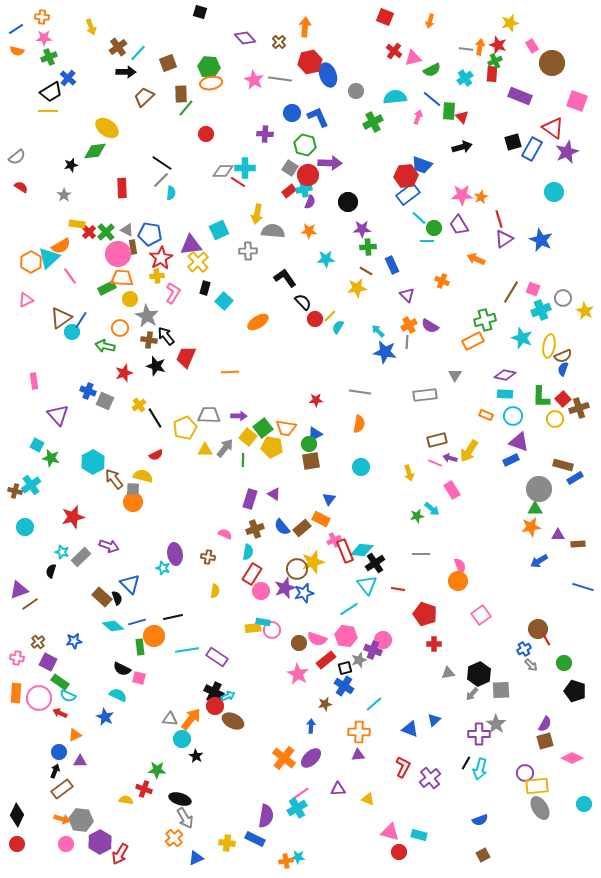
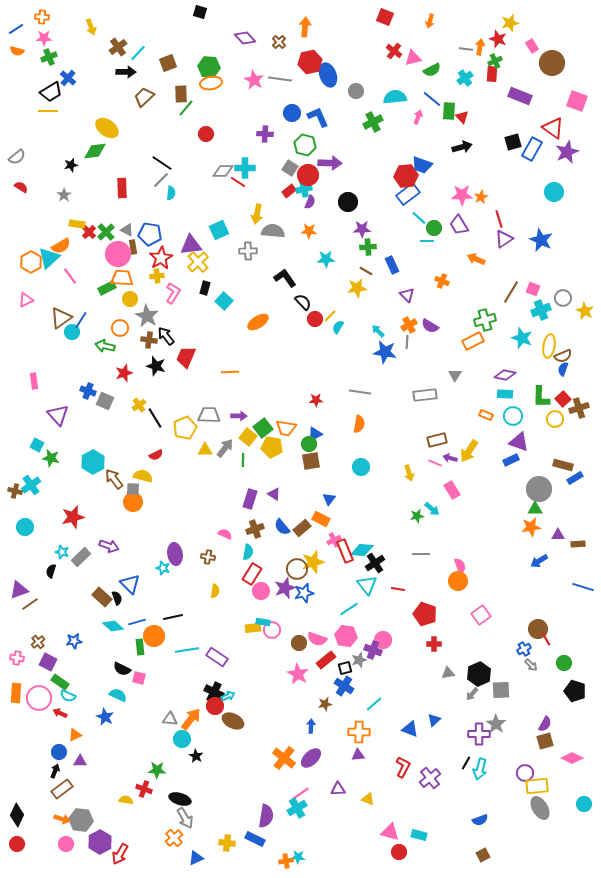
red star at (498, 45): moved 6 px up
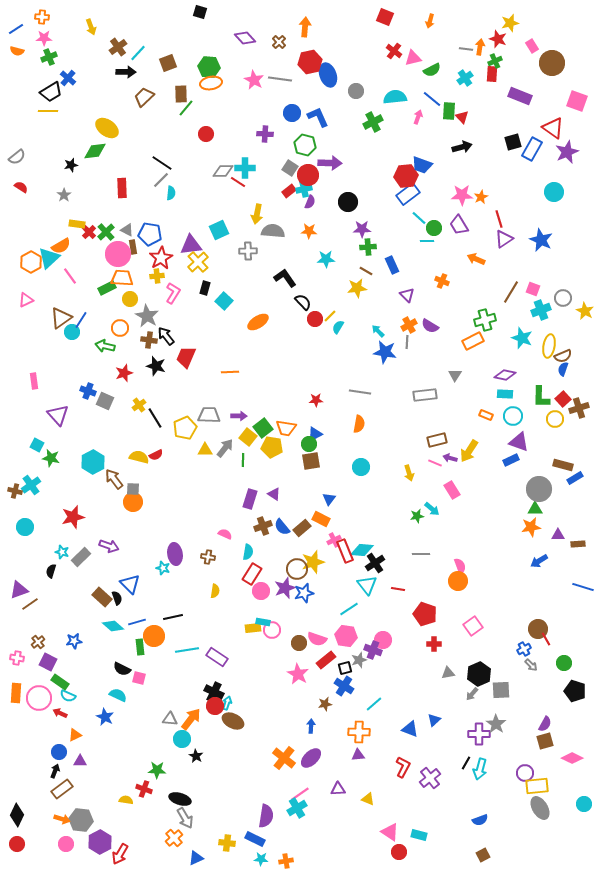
yellow semicircle at (143, 476): moved 4 px left, 19 px up
brown cross at (255, 529): moved 8 px right, 3 px up
pink square at (481, 615): moved 8 px left, 11 px down
cyan arrow at (228, 696): moved 1 px left, 7 px down; rotated 48 degrees counterclockwise
pink triangle at (390, 832): rotated 18 degrees clockwise
cyan star at (298, 857): moved 37 px left, 2 px down
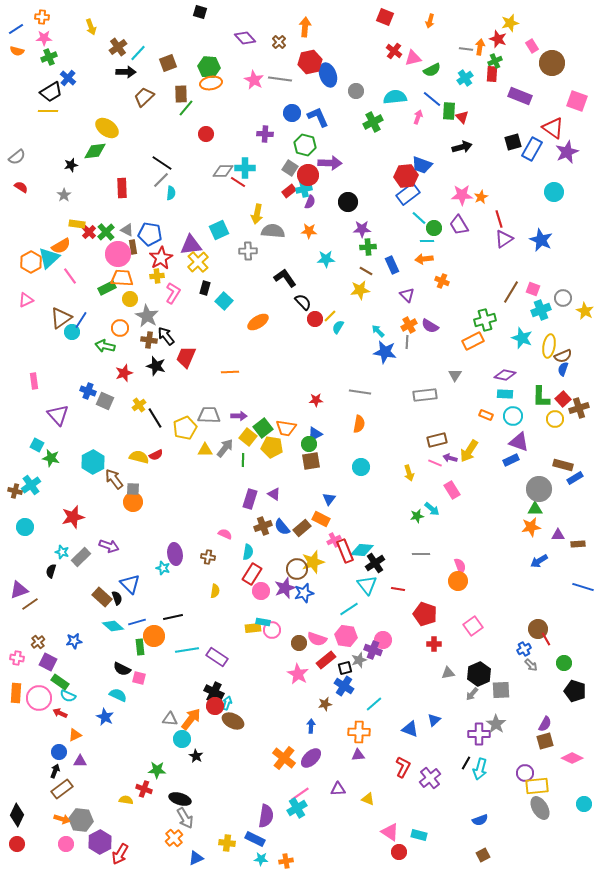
orange arrow at (476, 259): moved 52 px left; rotated 30 degrees counterclockwise
yellow star at (357, 288): moved 3 px right, 2 px down
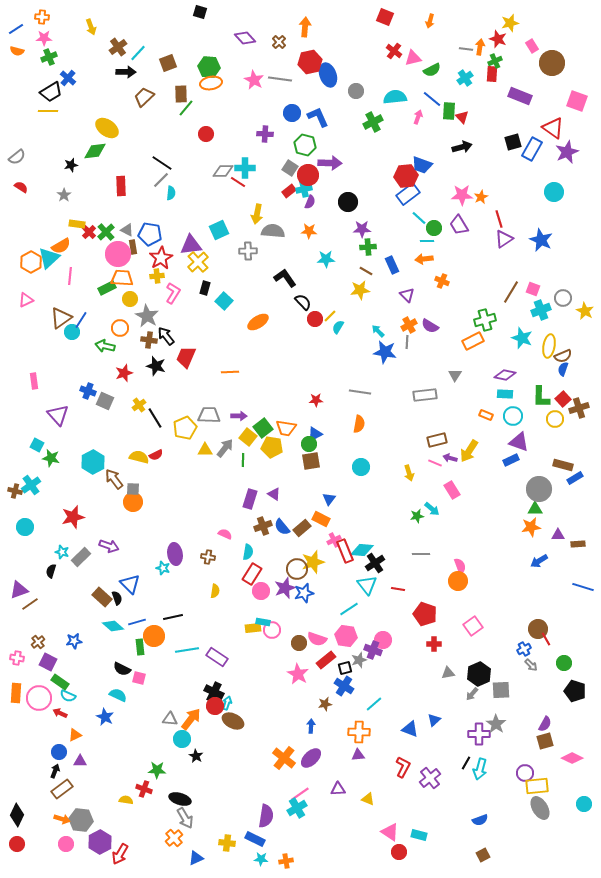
red rectangle at (122, 188): moved 1 px left, 2 px up
pink line at (70, 276): rotated 42 degrees clockwise
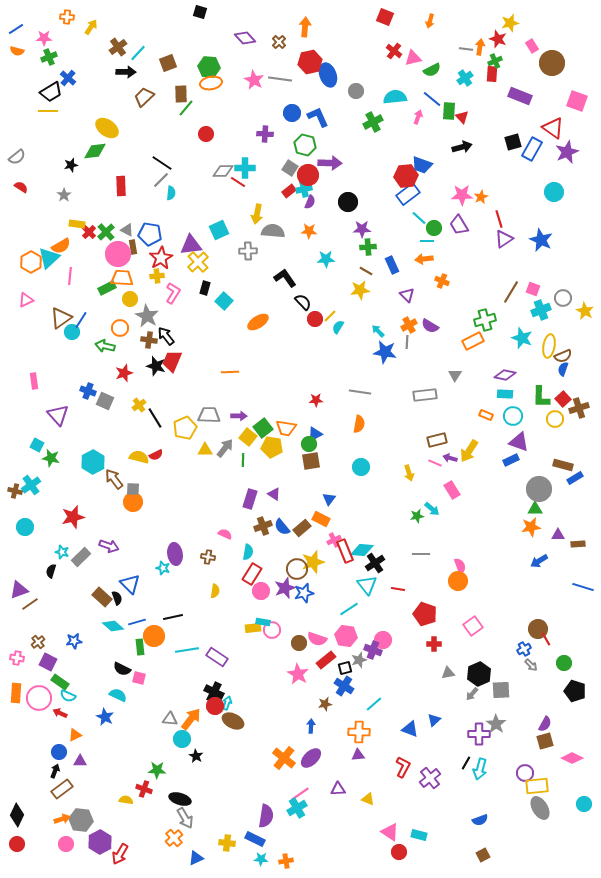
orange cross at (42, 17): moved 25 px right
yellow arrow at (91, 27): rotated 126 degrees counterclockwise
red trapezoid at (186, 357): moved 14 px left, 4 px down
orange arrow at (62, 819): rotated 35 degrees counterclockwise
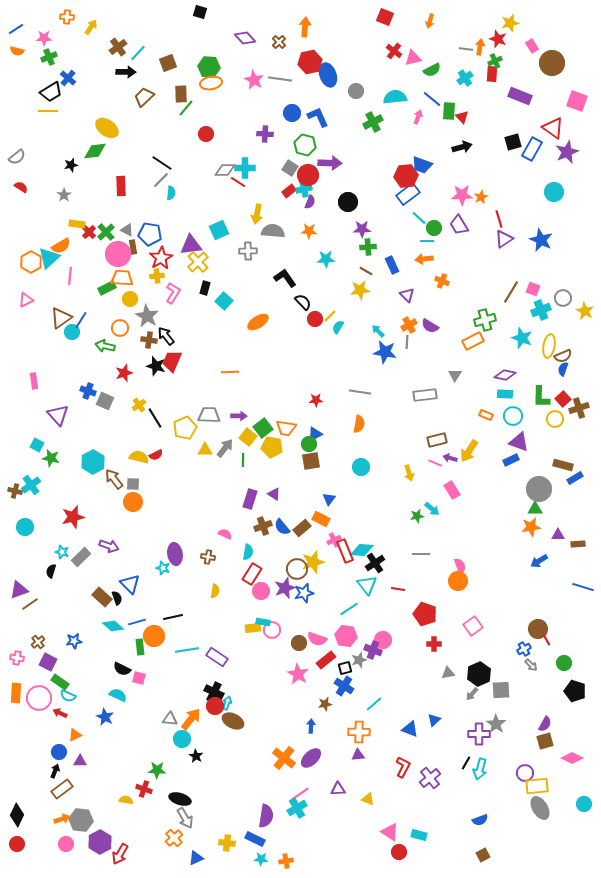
gray diamond at (223, 171): moved 2 px right, 1 px up
gray square at (133, 489): moved 5 px up
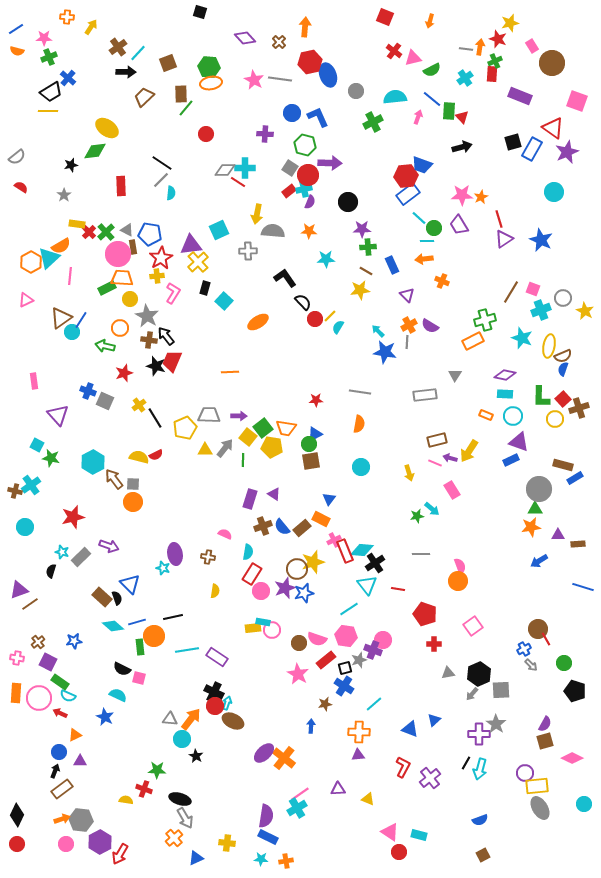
purple ellipse at (311, 758): moved 47 px left, 5 px up
blue rectangle at (255, 839): moved 13 px right, 2 px up
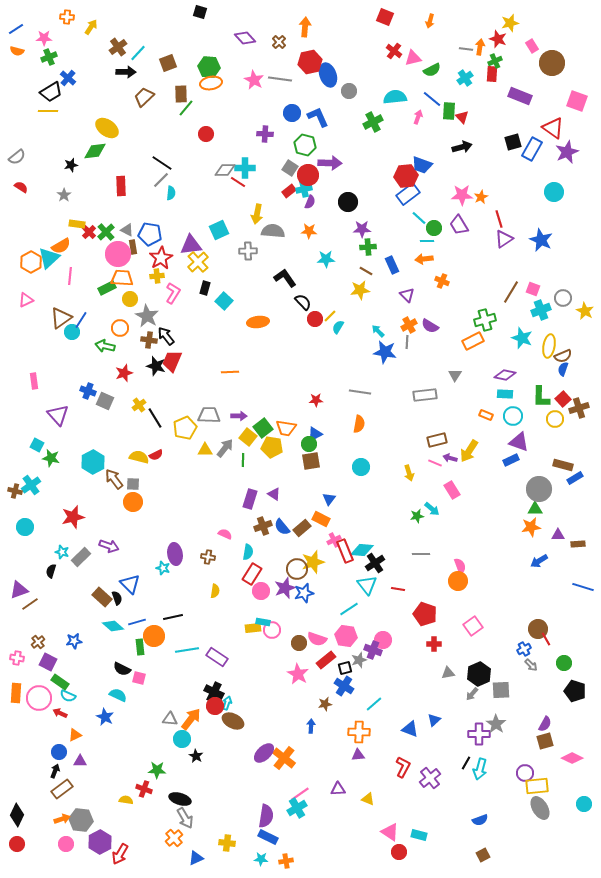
gray circle at (356, 91): moved 7 px left
orange ellipse at (258, 322): rotated 25 degrees clockwise
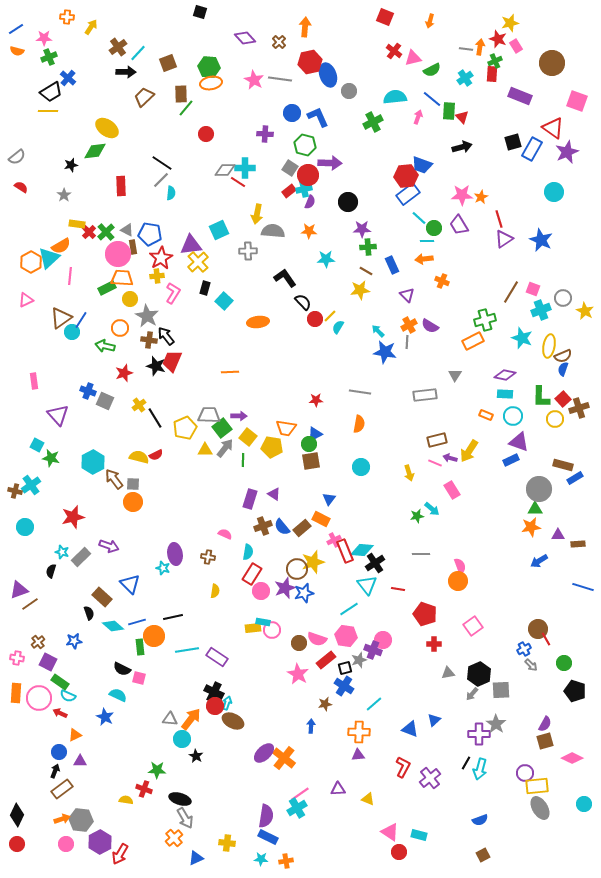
pink rectangle at (532, 46): moved 16 px left
green square at (263, 428): moved 41 px left
black semicircle at (117, 598): moved 28 px left, 15 px down
